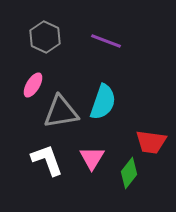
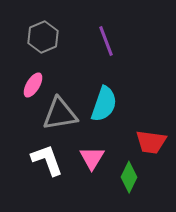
gray hexagon: moved 2 px left; rotated 12 degrees clockwise
purple line: rotated 48 degrees clockwise
cyan semicircle: moved 1 px right, 2 px down
gray triangle: moved 1 px left, 2 px down
green diamond: moved 4 px down; rotated 12 degrees counterclockwise
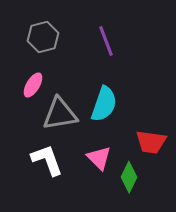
gray hexagon: rotated 8 degrees clockwise
pink triangle: moved 7 px right; rotated 16 degrees counterclockwise
